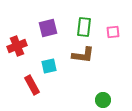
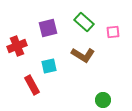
green rectangle: moved 5 px up; rotated 54 degrees counterclockwise
brown L-shape: rotated 25 degrees clockwise
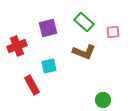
brown L-shape: moved 1 px right, 3 px up; rotated 10 degrees counterclockwise
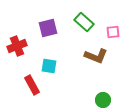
brown L-shape: moved 12 px right, 4 px down
cyan square: rotated 21 degrees clockwise
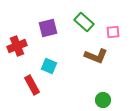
cyan square: rotated 14 degrees clockwise
